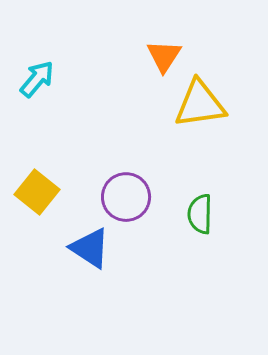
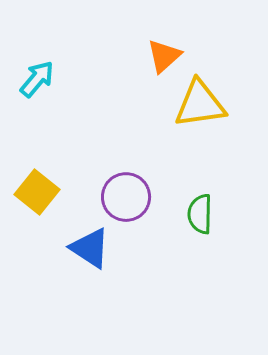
orange triangle: rotated 15 degrees clockwise
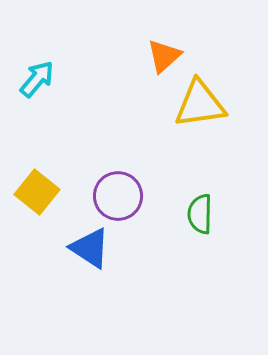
purple circle: moved 8 px left, 1 px up
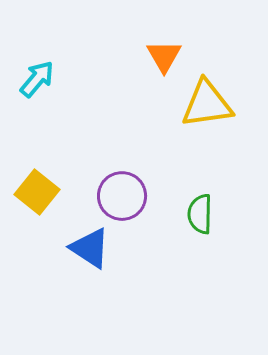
orange triangle: rotated 18 degrees counterclockwise
yellow triangle: moved 7 px right
purple circle: moved 4 px right
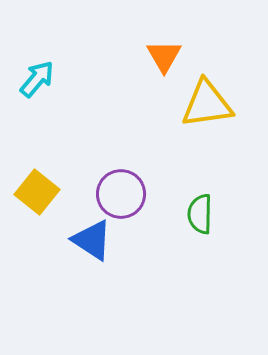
purple circle: moved 1 px left, 2 px up
blue triangle: moved 2 px right, 8 px up
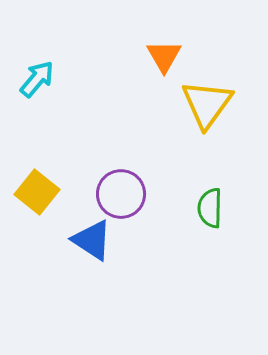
yellow triangle: rotated 46 degrees counterclockwise
green semicircle: moved 10 px right, 6 px up
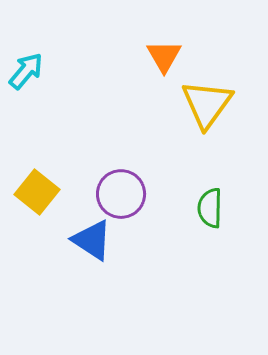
cyan arrow: moved 11 px left, 8 px up
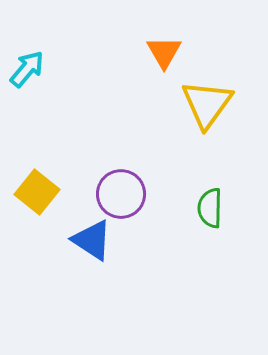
orange triangle: moved 4 px up
cyan arrow: moved 1 px right, 2 px up
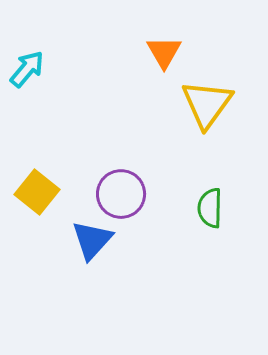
blue triangle: rotated 39 degrees clockwise
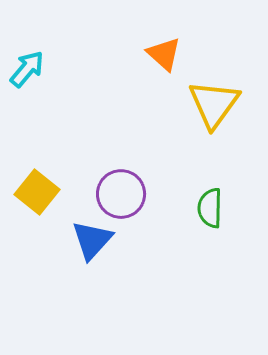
orange triangle: moved 2 px down; rotated 18 degrees counterclockwise
yellow triangle: moved 7 px right
